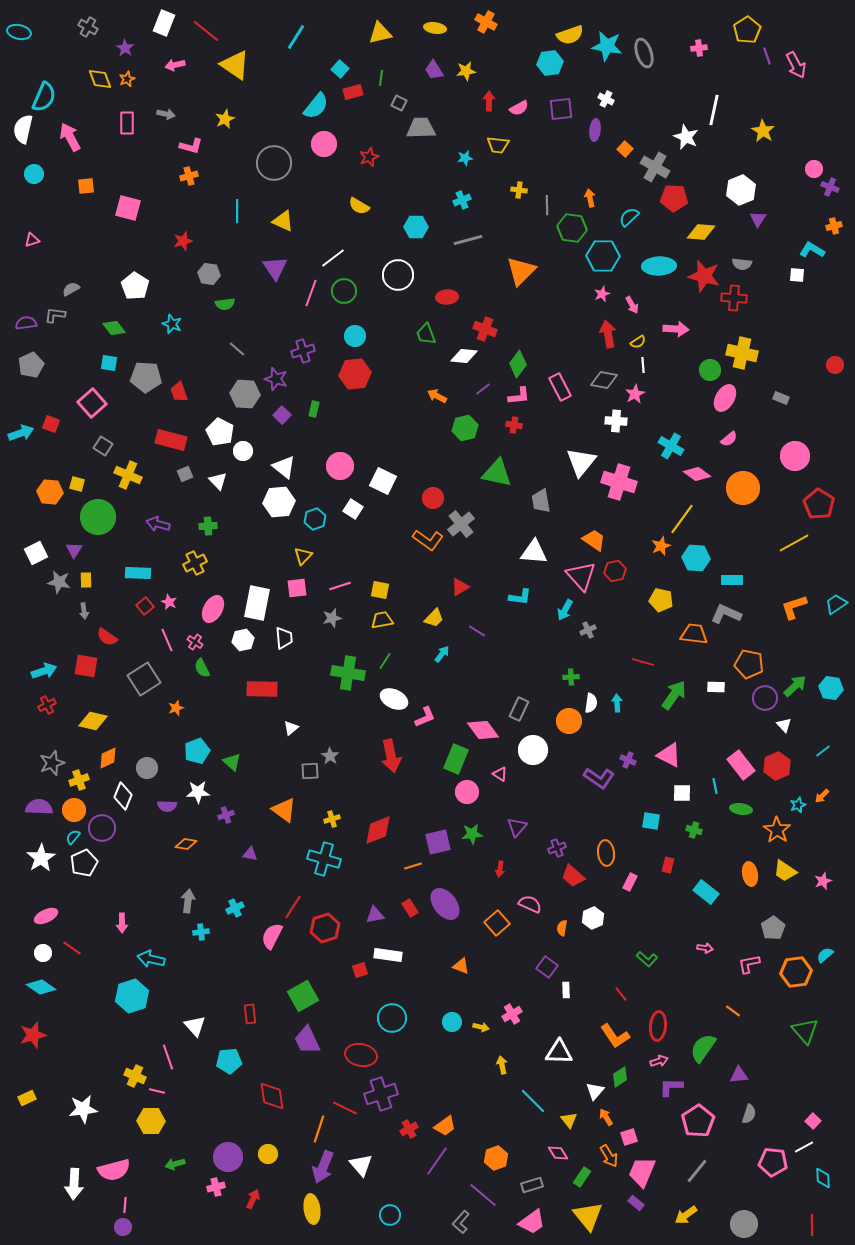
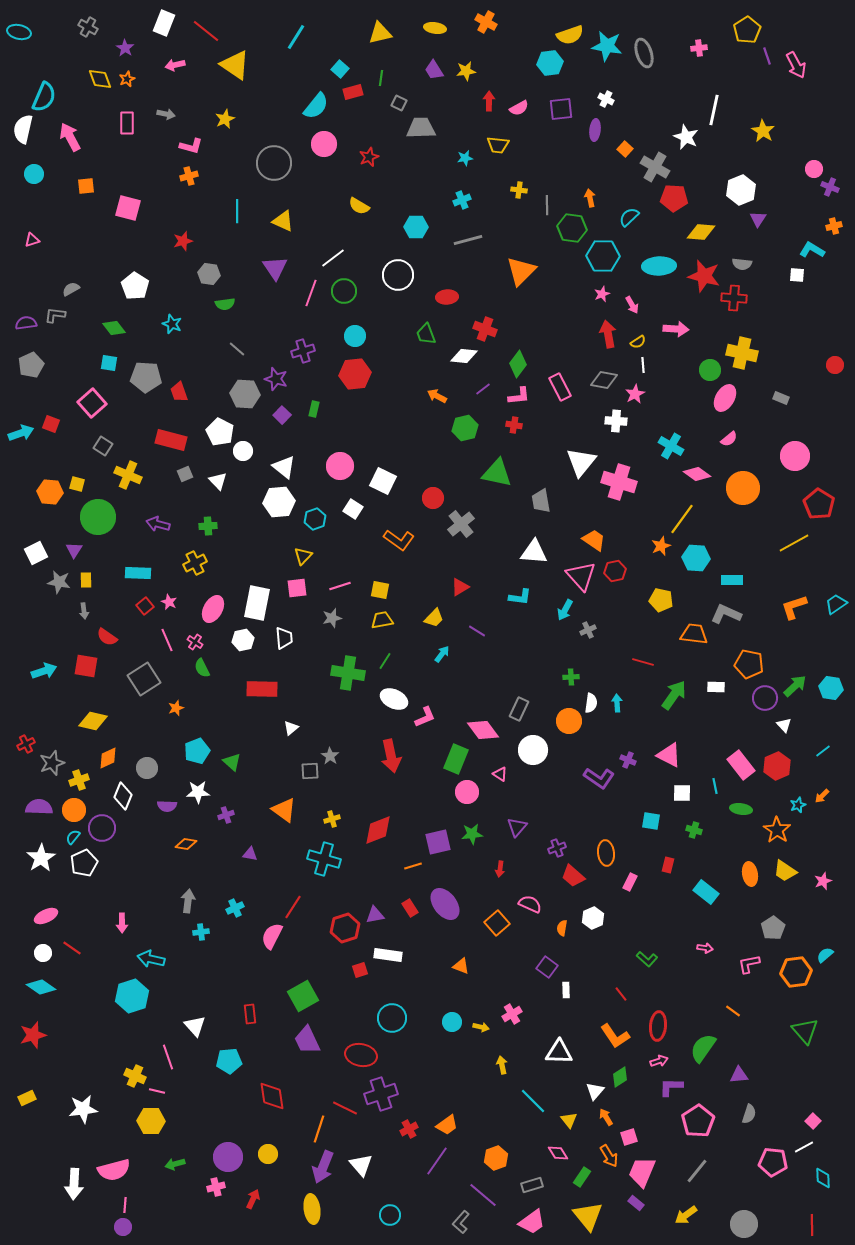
orange L-shape at (428, 540): moved 29 px left
red cross at (47, 705): moved 21 px left, 39 px down
red hexagon at (325, 928): moved 20 px right
orange trapezoid at (445, 1126): moved 2 px right, 1 px up
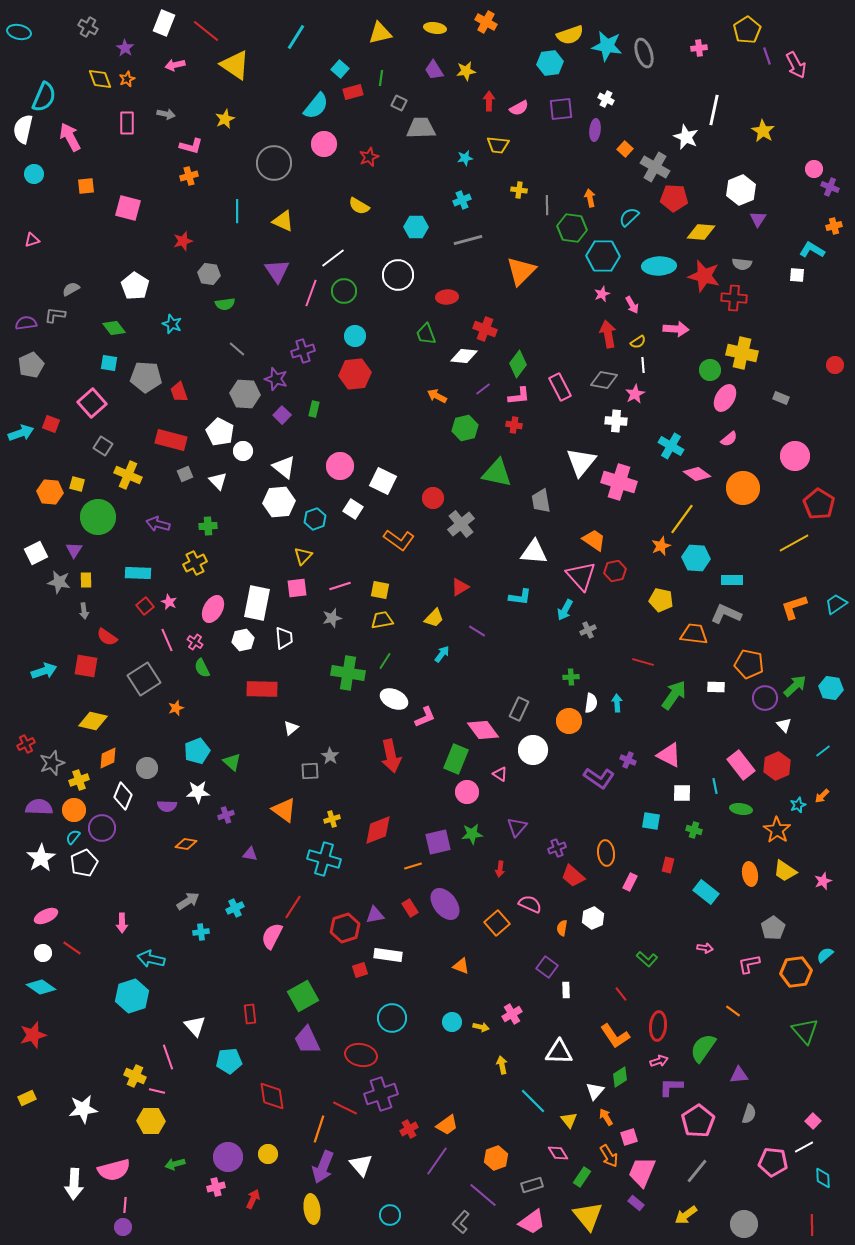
purple triangle at (275, 268): moved 2 px right, 3 px down
gray arrow at (188, 901): rotated 50 degrees clockwise
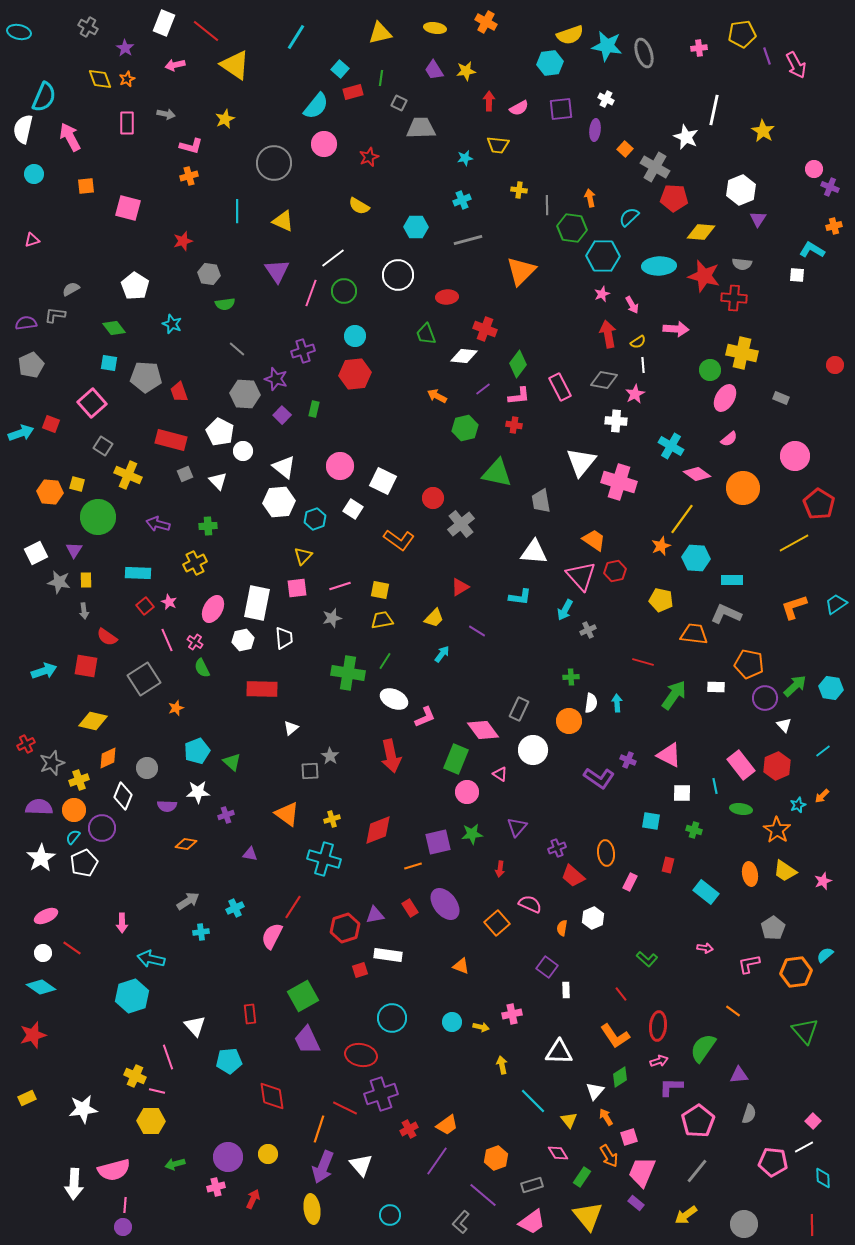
yellow pentagon at (747, 30): moved 5 px left, 4 px down; rotated 24 degrees clockwise
orange triangle at (284, 810): moved 3 px right, 4 px down
pink cross at (512, 1014): rotated 18 degrees clockwise
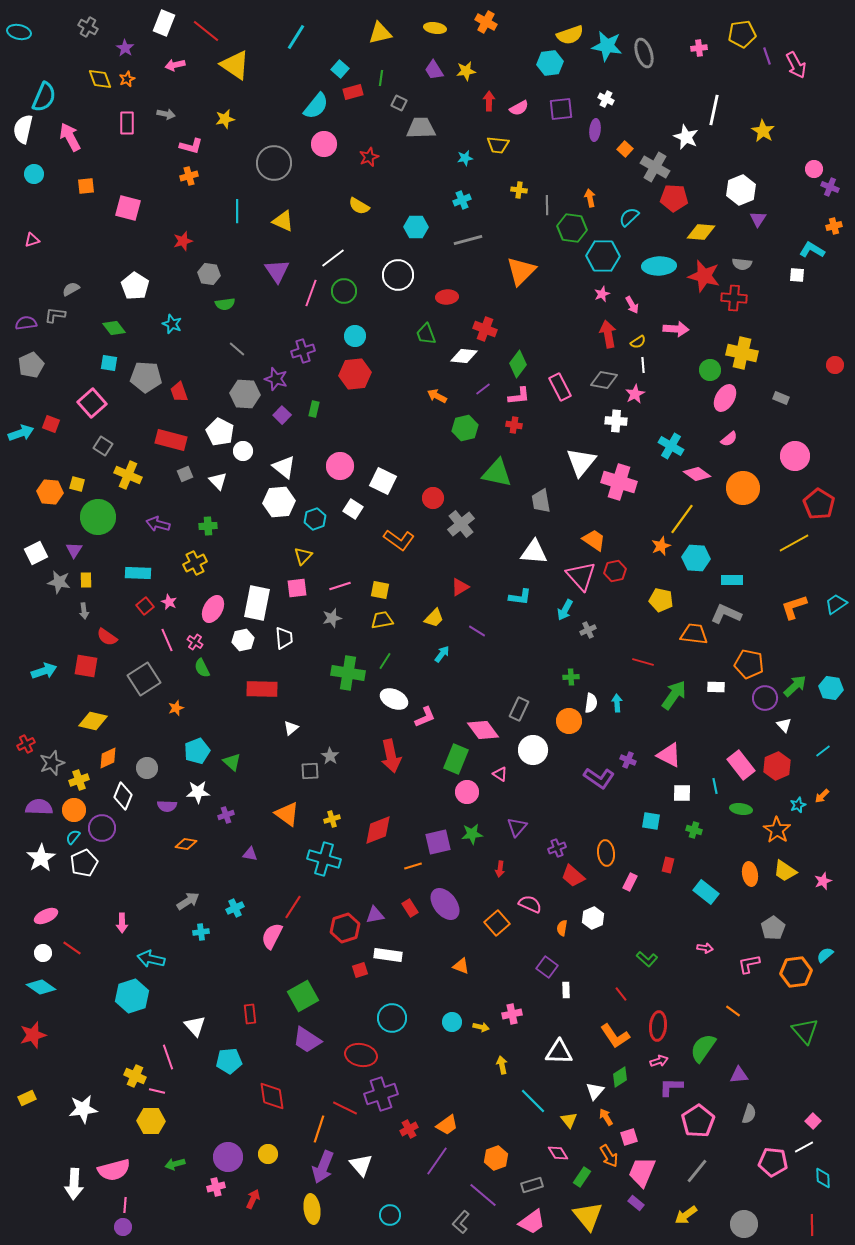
yellow star at (225, 119): rotated 12 degrees clockwise
purple trapezoid at (307, 1040): rotated 32 degrees counterclockwise
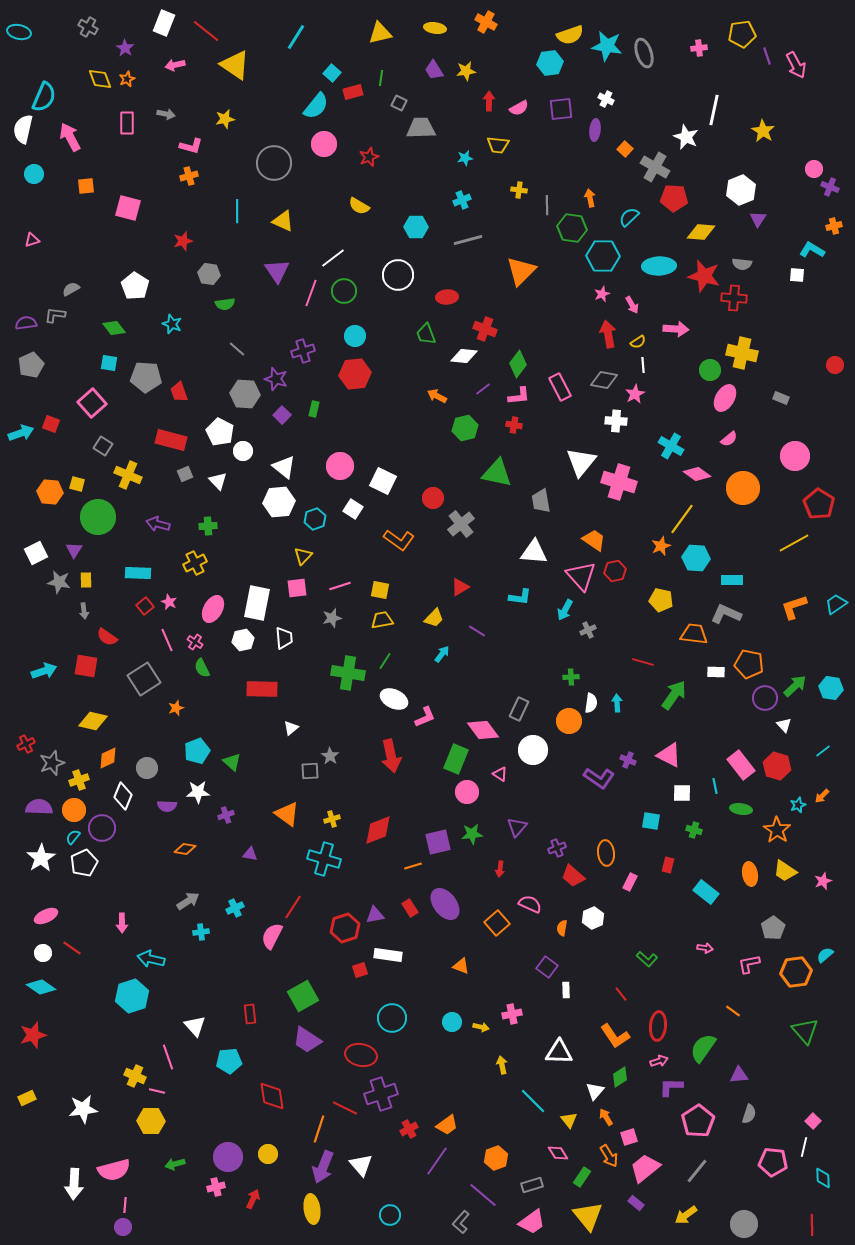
cyan square at (340, 69): moved 8 px left, 4 px down
white rectangle at (716, 687): moved 15 px up
red hexagon at (777, 766): rotated 20 degrees counterclockwise
orange diamond at (186, 844): moved 1 px left, 5 px down
white line at (804, 1147): rotated 48 degrees counterclockwise
pink trapezoid at (642, 1172): moved 3 px right, 4 px up; rotated 28 degrees clockwise
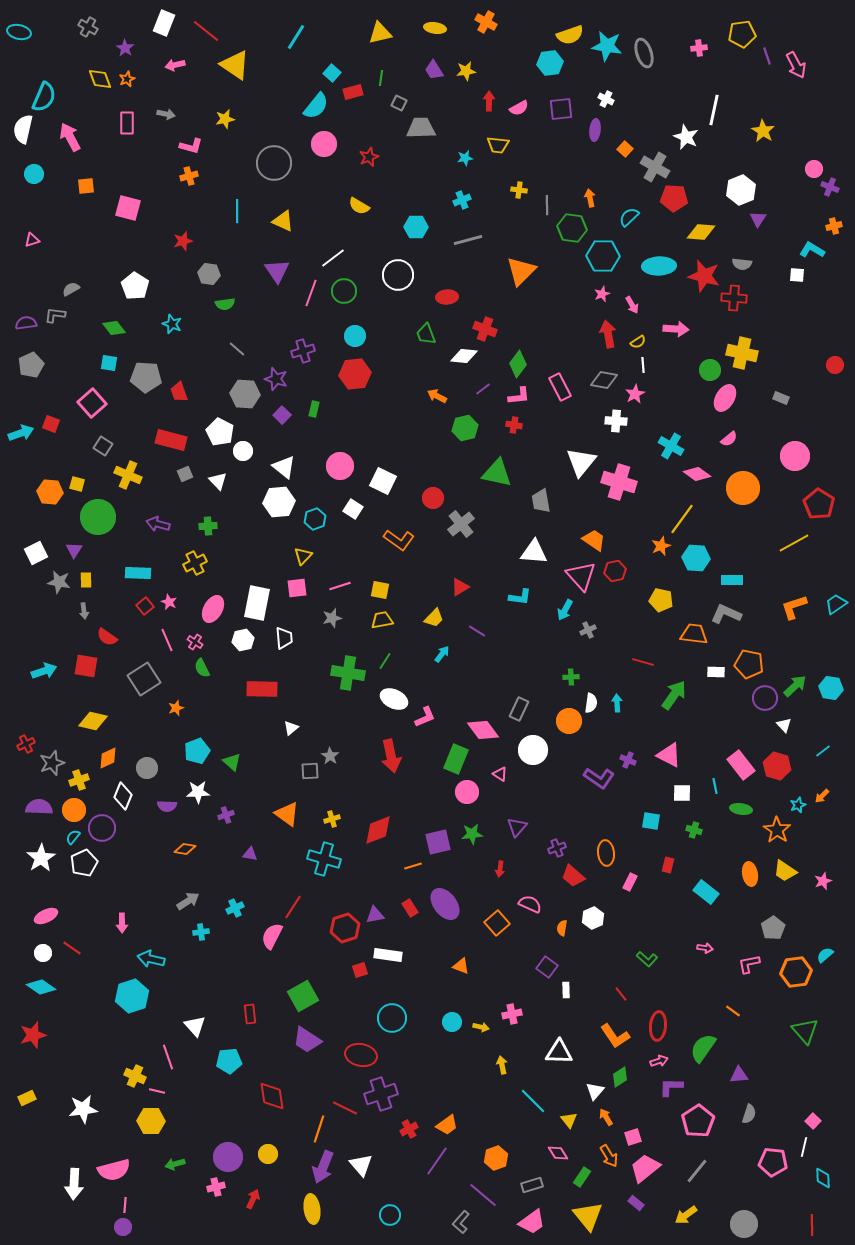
pink square at (629, 1137): moved 4 px right
